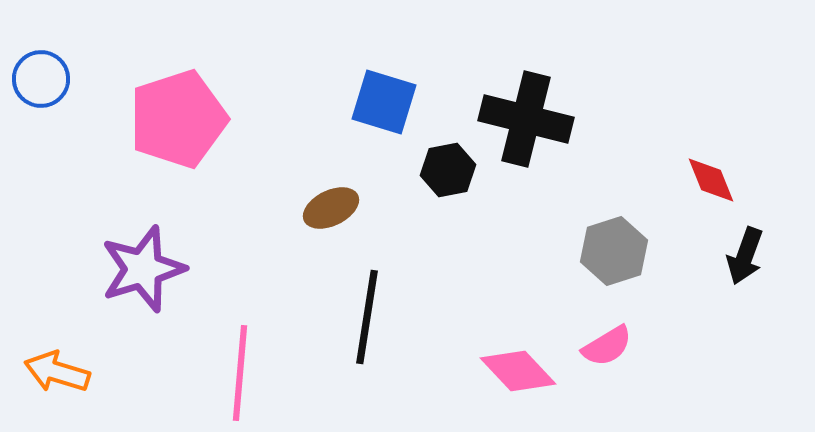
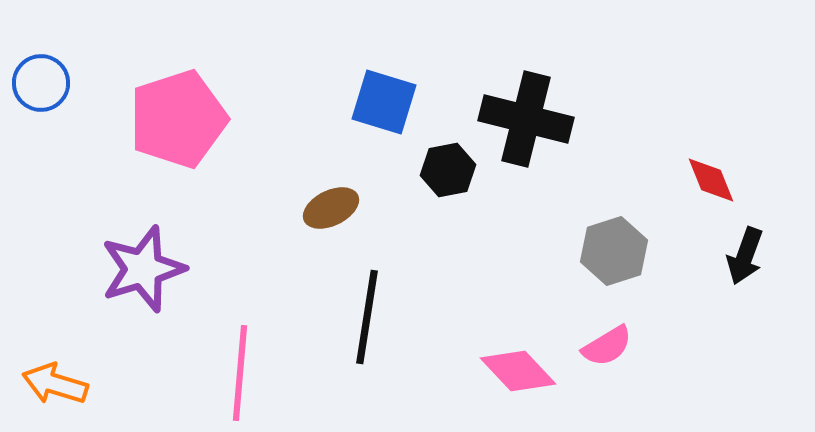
blue circle: moved 4 px down
orange arrow: moved 2 px left, 12 px down
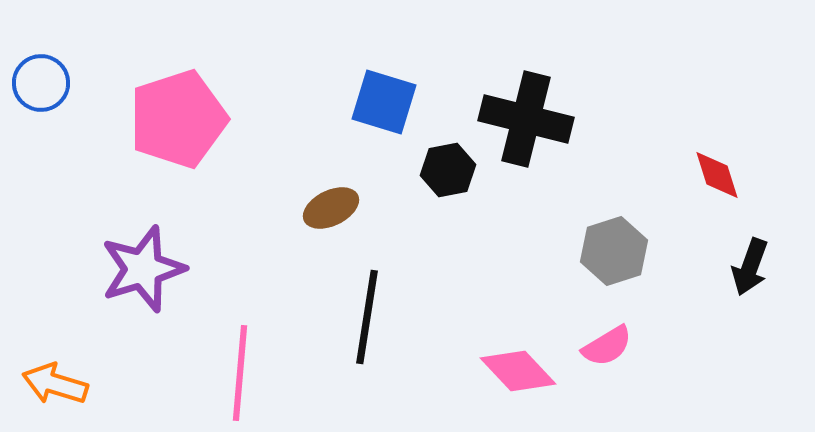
red diamond: moved 6 px right, 5 px up; rotated 4 degrees clockwise
black arrow: moved 5 px right, 11 px down
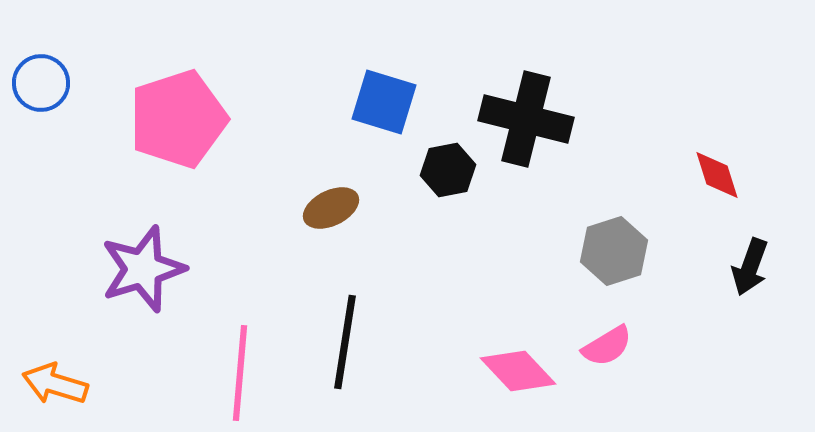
black line: moved 22 px left, 25 px down
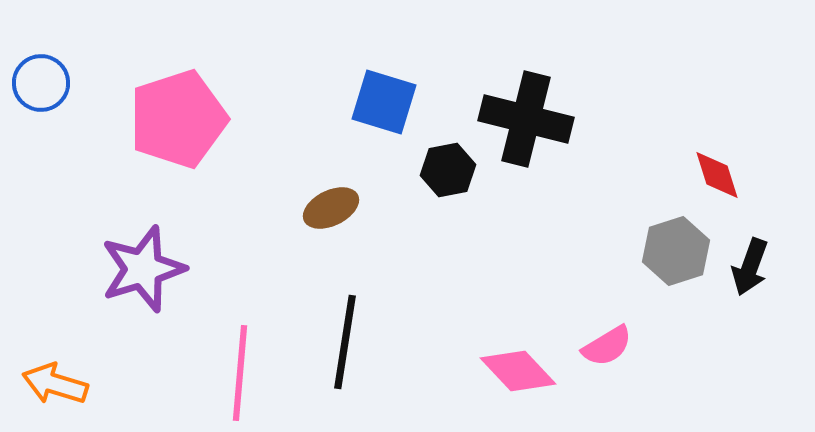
gray hexagon: moved 62 px right
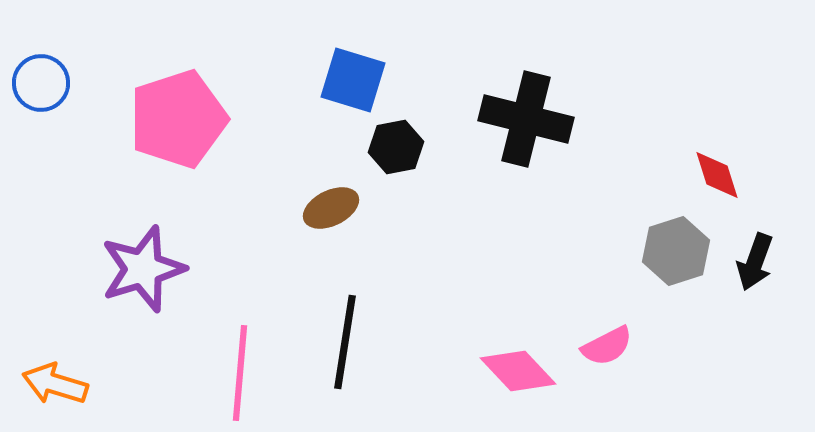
blue square: moved 31 px left, 22 px up
black hexagon: moved 52 px left, 23 px up
black arrow: moved 5 px right, 5 px up
pink semicircle: rotated 4 degrees clockwise
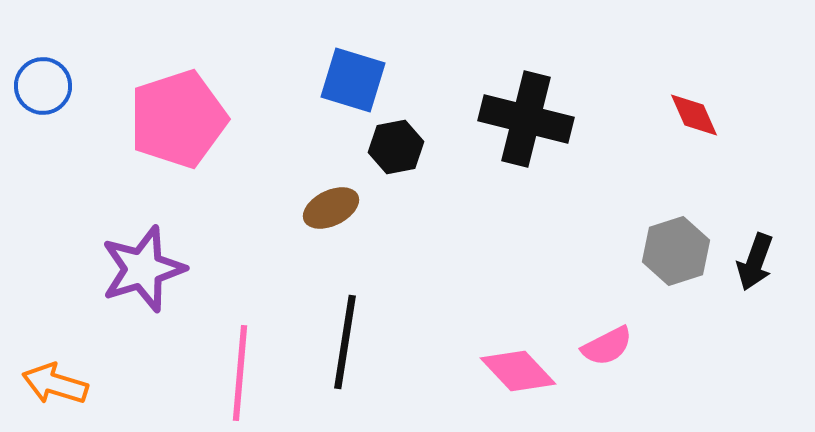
blue circle: moved 2 px right, 3 px down
red diamond: moved 23 px left, 60 px up; rotated 6 degrees counterclockwise
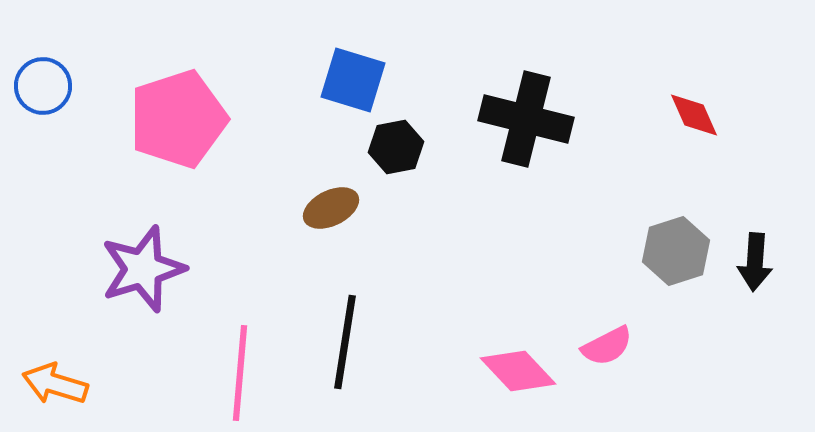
black arrow: rotated 16 degrees counterclockwise
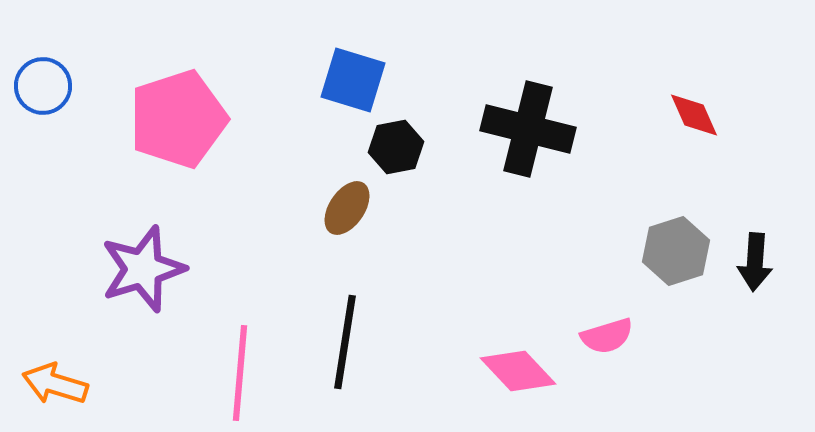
black cross: moved 2 px right, 10 px down
brown ellipse: moved 16 px right; rotated 30 degrees counterclockwise
pink semicircle: moved 10 px up; rotated 10 degrees clockwise
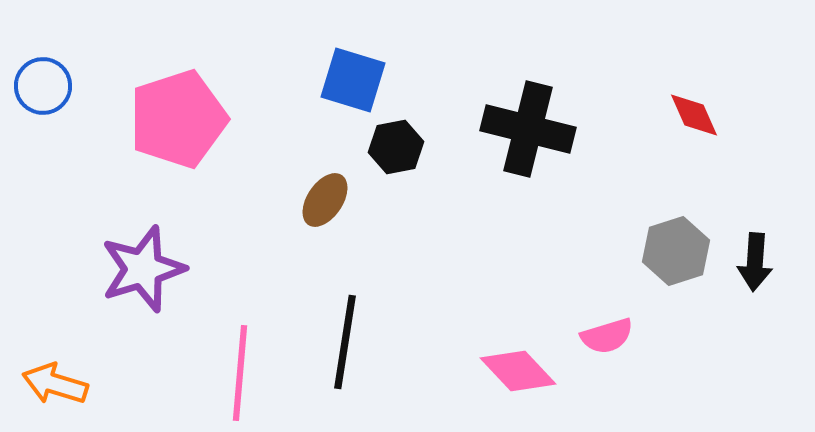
brown ellipse: moved 22 px left, 8 px up
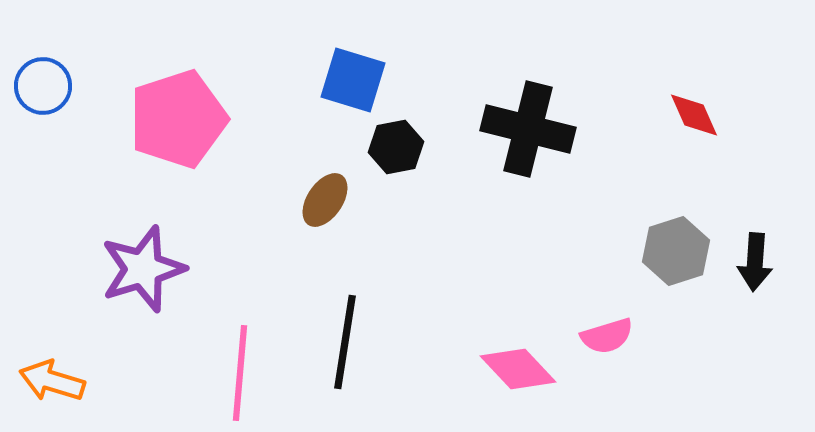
pink diamond: moved 2 px up
orange arrow: moved 3 px left, 3 px up
